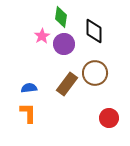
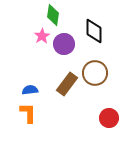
green diamond: moved 8 px left, 2 px up
blue semicircle: moved 1 px right, 2 px down
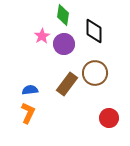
green diamond: moved 10 px right
orange L-shape: rotated 25 degrees clockwise
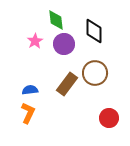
green diamond: moved 7 px left, 5 px down; rotated 15 degrees counterclockwise
pink star: moved 7 px left, 5 px down
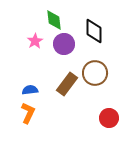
green diamond: moved 2 px left
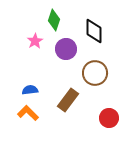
green diamond: rotated 25 degrees clockwise
purple circle: moved 2 px right, 5 px down
brown rectangle: moved 1 px right, 16 px down
orange L-shape: rotated 70 degrees counterclockwise
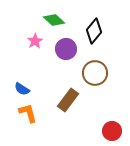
green diamond: rotated 65 degrees counterclockwise
black diamond: rotated 40 degrees clockwise
blue semicircle: moved 8 px left, 1 px up; rotated 140 degrees counterclockwise
orange L-shape: rotated 30 degrees clockwise
red circle: moved 3 px right, 13 px down
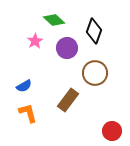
black diamond: rotated 20 degrees counterclockwise
purple circle: moved 1 px right, 1 px up
blue semicircle: moved 2 px right, 3 px up; rotated 63 degrees counterclockwise
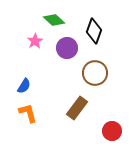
blue semicircle: rotated 28 degrees counterclockwise
brown rectangle: moved 9 px right, 8 px down
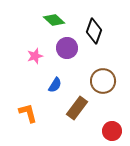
pink star: moved 15 px down; rotated 14 degrees clockwise
brown circle: moved 8 px right, 8 px down
blue semicircle: moved 31 px right, 1 px up
